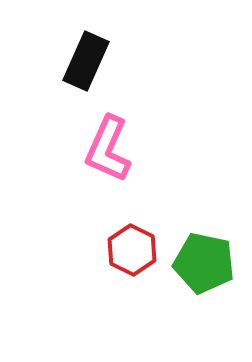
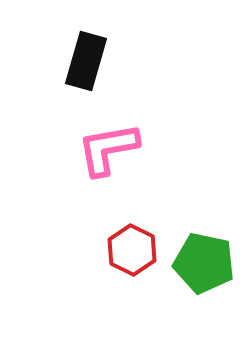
black rectangle: rotated 8 degrees counterclockwise
pink L-shape: rotated 56 degrees clockwise
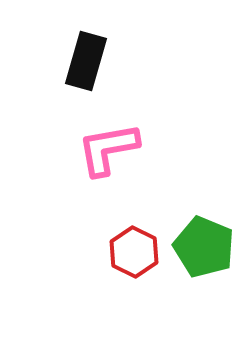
red hexagon: moved 2 px right, 2 px down
green pentagon: moved 16 px up; rotated 10 degrees clockwise
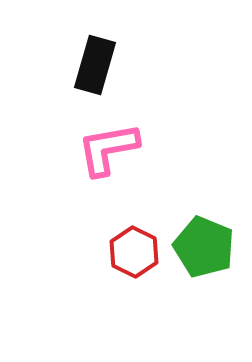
black rectangle: moved 9 px right, 4 px down
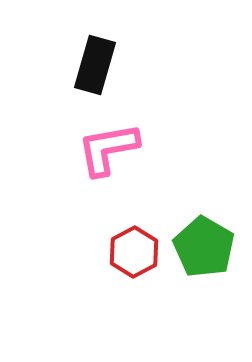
green pentagon: rotated 8 degrees clockwise
red hexagon: rotated 6 degrees clockwise
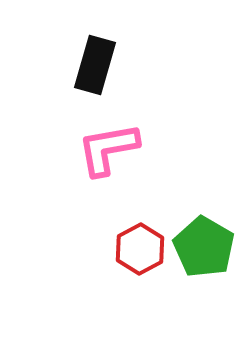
red hexagon: moved 6 px right, 3 px up
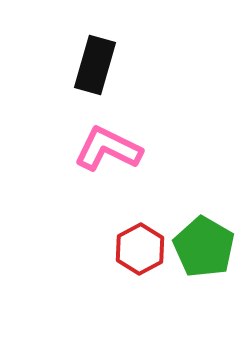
pink L-shape: rotated 36 degrees clockwise
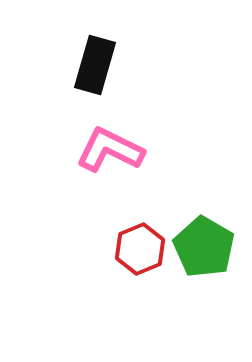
pink L-shape: moved 2 px right, 1 px down
red hexagon: rotated 6 degrees clockwise
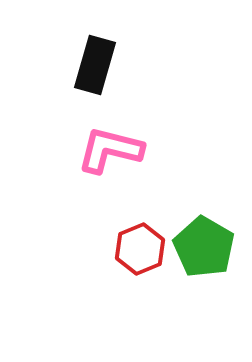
pink L-shape: rotated 12 degrees counterclockwise
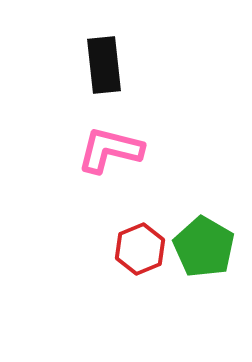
black rectangle: moved 9 px right; rotated 22 degrees counterclockwise
